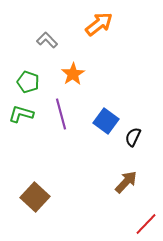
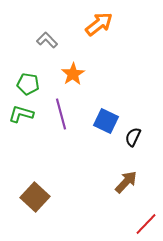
green pentagon: moved 2 px down; rotated 10 degrees counterclockwise
blue square: rotated 10 degrees counterclockwise
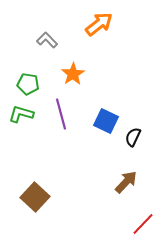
red line: moved 3 px left
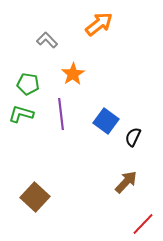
purple line: rotated 8 degrees clockwise
blue square: rotated 10 degrees clockwise
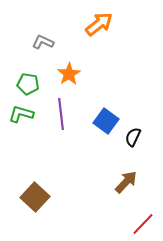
gray L-shape: moved 4 px left, 2 px down; rotated 20 degrees counterclockwise
orange star: moved 4 px left
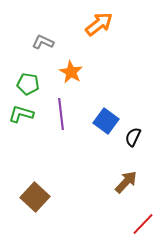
orange star: moved 2 px right, 2 px up; rotated 10 degrees counterclockwise
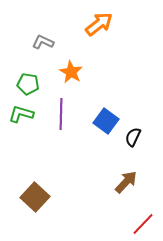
purple line: rotated 8 degrees clockwise
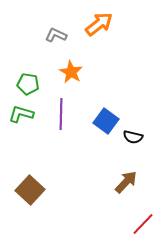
gray L-shape: moved 13 px right, 7 px up
black semicircle: rotated 102 degrees counterclockwise
brown square: moved 5 px left, 7 px up
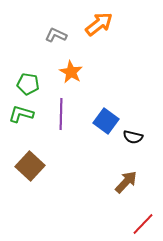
brown square: moved 24 px up
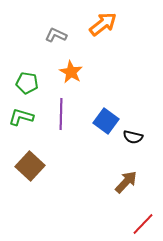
orange arrow: moved 4 px right
green pentagon: moved 1 px left, 1 px up
green L-shape: moved 3 px down
